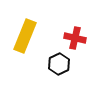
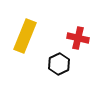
red cross: moved 3 px right
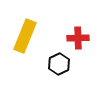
red cross: rotated 15 degrees counterclockwise
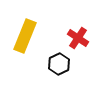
red cross: rotated 35 degrees clockwise
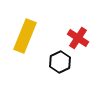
black hexagon: moved 1 px right, 2 px up
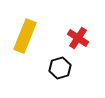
black hexagon: moved 6 px down; rotated 10 degrees clockwise
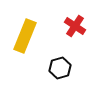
red cross: moved 3 px left, 12 px up
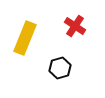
yellow rectangle: moved 2 px down
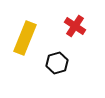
black hexagon: moved 3 px left, 5 px up
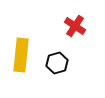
yellow rectangle: moved 4 px left, 17 px down; rotated 16 degrees counterclockwise
